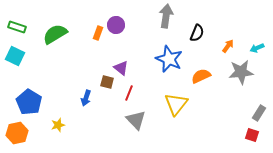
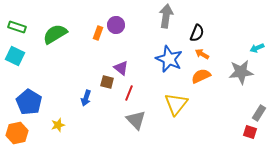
orange arrow: moved 26 px left, 8 px down; rotated 96 degrees counterclockwise
red square: moved 2 px left, 3 px up
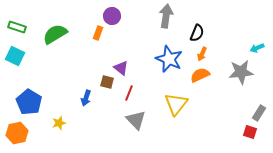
purple circle: moved 4 px left, 9 px up
orange arrow: rotated 96 degrees counterclockwise
orange semicircle: moved 1 px left, 1 px up
yellow star: moved 1 px right, 2 px up
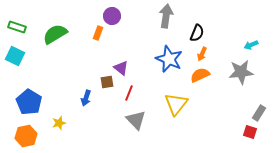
cyan arrow: moved 6 px left, 3 px up
brown square: rotated 24 degrees counterclockwise
orange hexagon: moved 9 px right, 3 px down
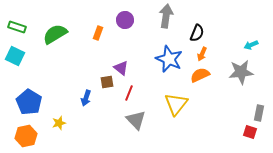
purple circle: moved 13 px right, 4 px down
gray rectangle: rotated 21 degrees counterclockwise
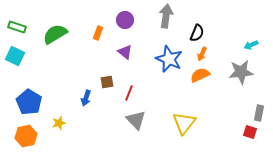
purple triangle: moved 4 px right, 16 px up
yellow triangle: moved 8 px right, 19 px down
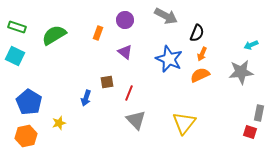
gray arrow: rotated 110 degrees clockwise
green semicircle: moved 1 px left, 1 px down
